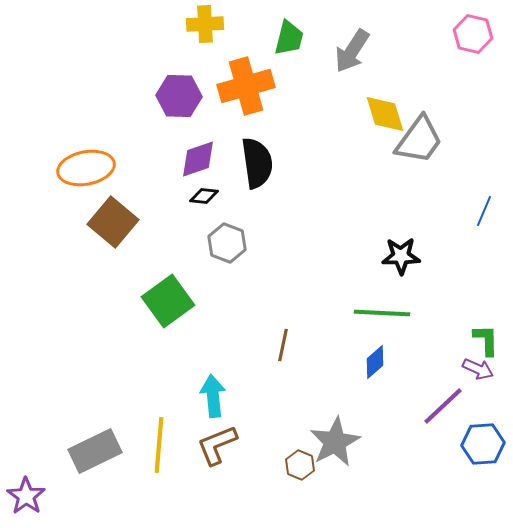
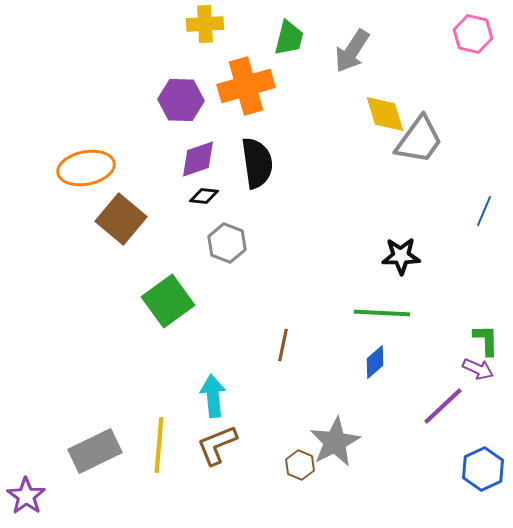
purple hexagon: moved 2 px right, 4 px down
brown square: moved 8 px right, 3 px up
blue hexagon: moved 25 px down; rotated 21 degrees counterclockwise
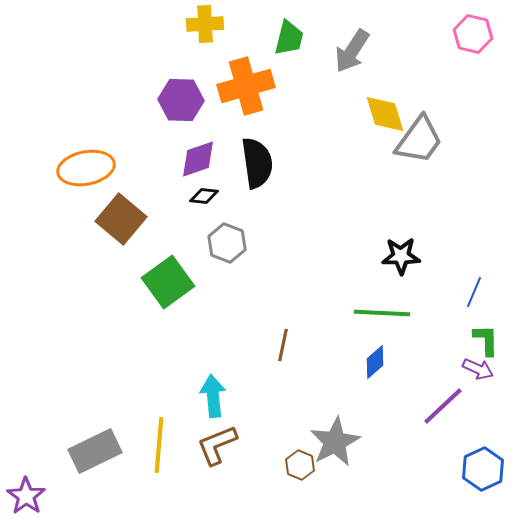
blue line: moved 10 px left, 81 px down
green square: moved 19 px up
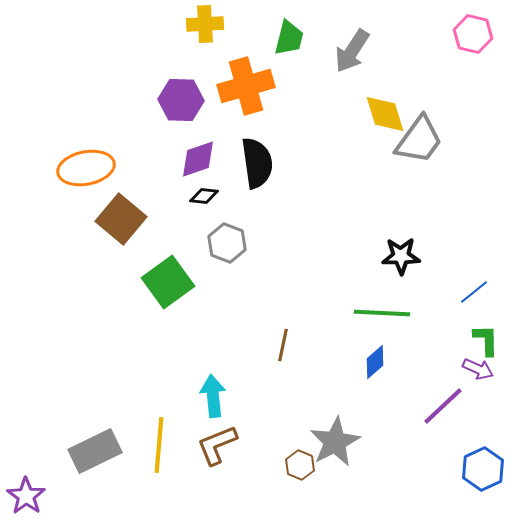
blue line: rotated 28 degrees clockwise
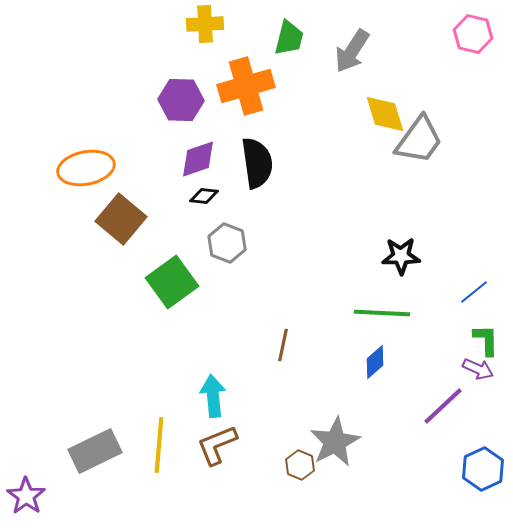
green square: moved 4 px right
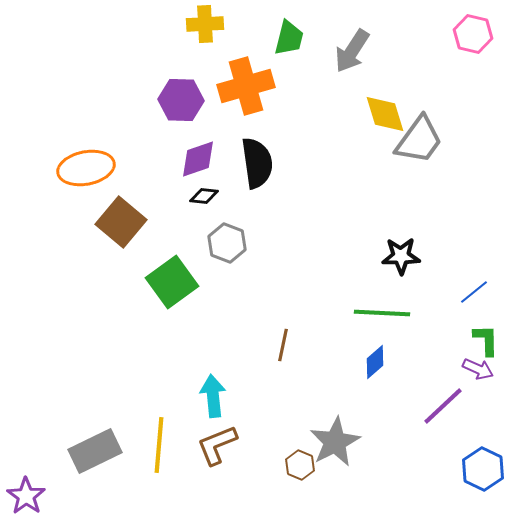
brown square: moved 3 px down
blue hexagon: rotated 9 degrees counterclockwise
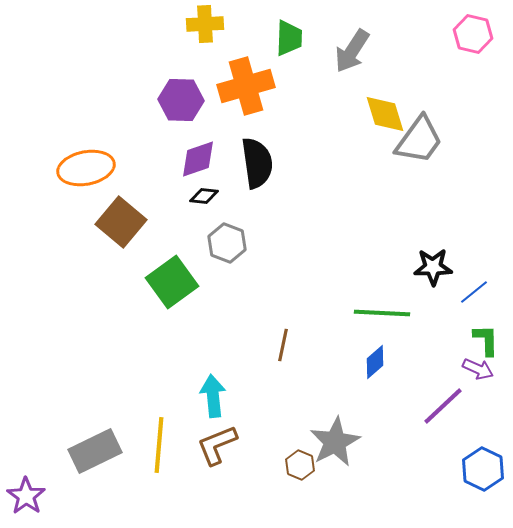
green trapezoid: rotated 12 degrees counterclockwise
black star: moved 32 px right, 11 px down
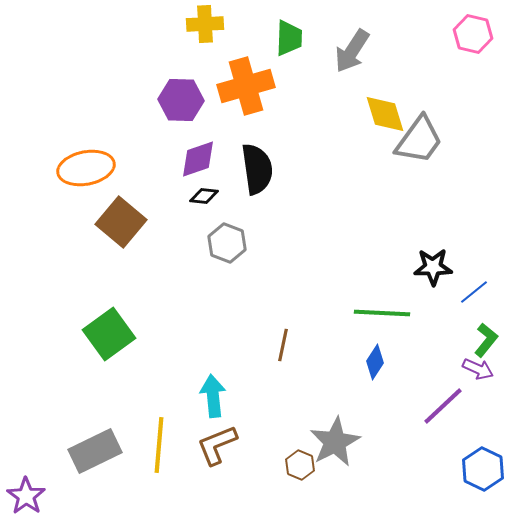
black semicircle: moved 6 px down
green square: moved 63 px left, 52 px down
green L-shape: rotated 40 degrees clockwise
blue diamond: rotated 16 degrees counterclockwise
